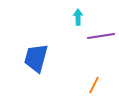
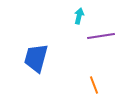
cyan arrow: moved 1 px right, 1 px up; rotated 14 degrees clockwise
orange line: rotated 48 degrees counterclockwise
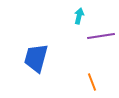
orange line: moved 2 px left, 3 px up
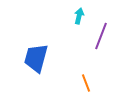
purple line: rotated 60 degrees counterclockwise
orange line: moved 6 px left, 1 px down
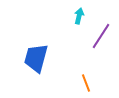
purple line: rotated 12 degrees clockwise
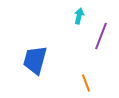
purple line: rotated 12 degrees counterclockwise
blue trapezoid: moved 1 px left, 2 px down
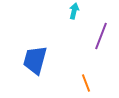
cyan arrow: moved 5 px left, 5 px up
